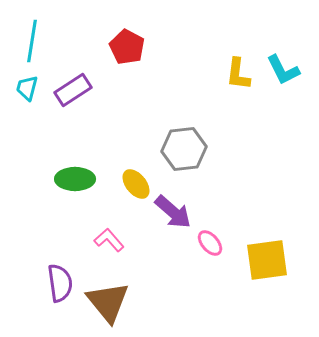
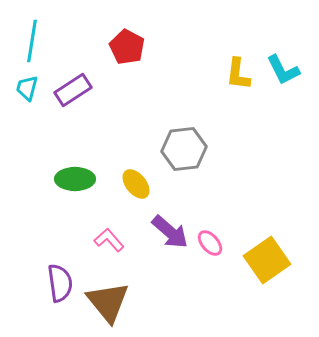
purple arrow: moved 3 px left, 20 px down
yellow square: rotated 27 degrees counterclockwise
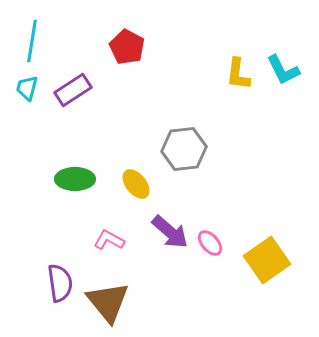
pink L-shape: rotated 20 degrees counterclockwise
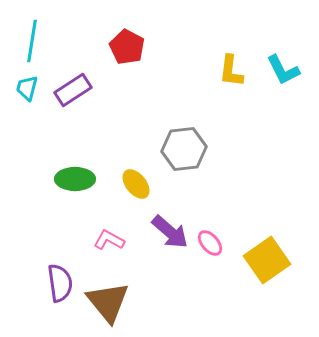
yellow L-shape: moved 7 px left, 3 px up
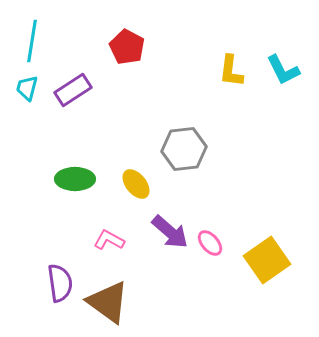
brown triangle: rotated 15 degrees counterclockwise
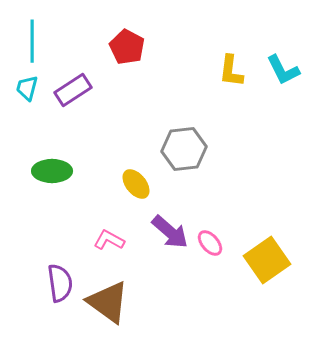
cyan line: rotated 9 degrees counterclockwise
green ellipse: moved 23 px left, 8 px up
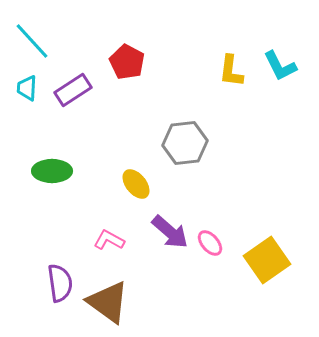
cyan line: rotated 42 degrees counterclockwise
red pentagon: moved 15 px down
cyan L-shape: moved 3 px left, 4 px up
cyan trapezoid: rotated 12 degrees counterclockwise
gray hexagon: moved 1 px right, 6 px up
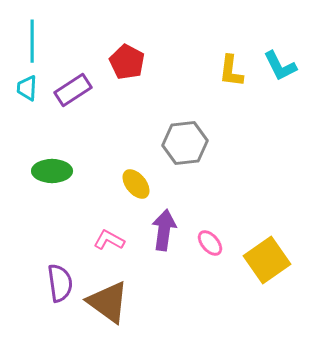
cyan line: rotated 42 degrees clockwise
purple arrow: moved 6 px left, 2 px up; rotated 123 degrees counterclockwise
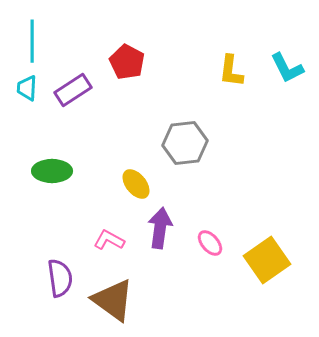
cyan L-shape: moved 7 px right, 2 px down
purple arrow: moved 4 px left, 2 px up
purple semicircle: moved 5 px up
brown triangle: moved 5 px right, 2 px up
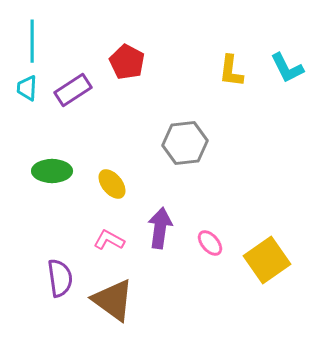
yellow ellipse: moved 24 px left
